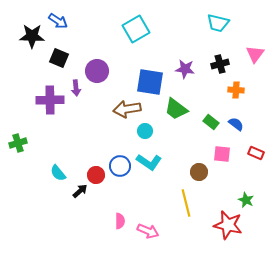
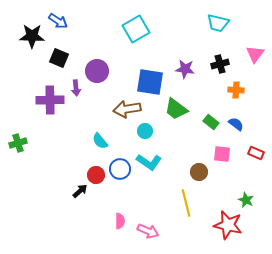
blue circle: moved 3 px down
cyan semicircle: moved 42 px right, 32 px up
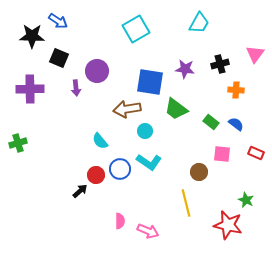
cyan trapezoid: moved 19 px left; rotated 75 degrees counterclockwise
purple cross: moved 20 px left, 11 px up
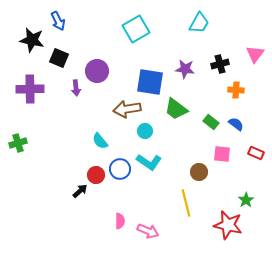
blue arrow: rotated 30 degrees clockwise
black star: moved 4 px down; rotated 10 degrees clockwise
green star: rotated 14 degrees clockwise
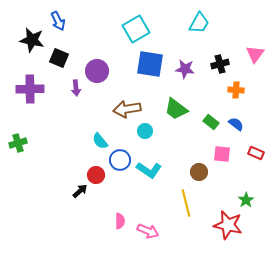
blue square: moved 18 px up
cyan L-shape: moved 8 px down
blue circle: moved 9 px up
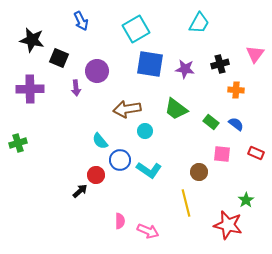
blue arrow: moved 23 px right
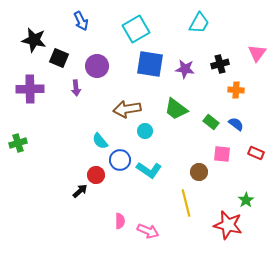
black star: moved 2 px right
pink triangle: moved 2 px right, 1 px up
purple circle: moved 5 px up
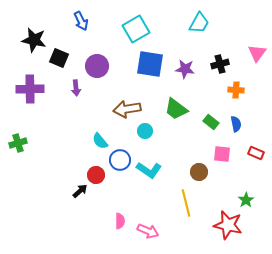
blue semicircle: rotated 42 degrees clockwise
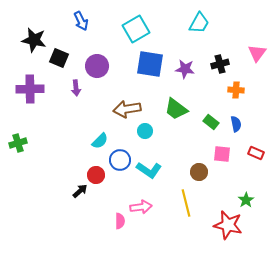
cyan semicircle: rotated 96 degrees counterclockwise
pink arrow: moved 7 px left, 24 px up; rotated 30 degrees counterclockwise
